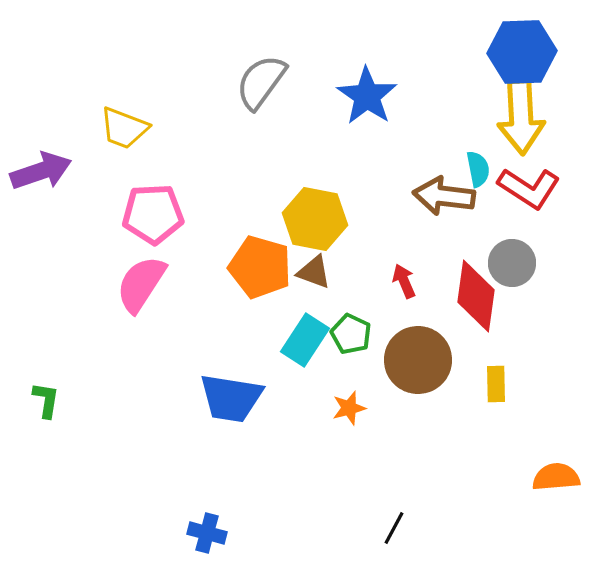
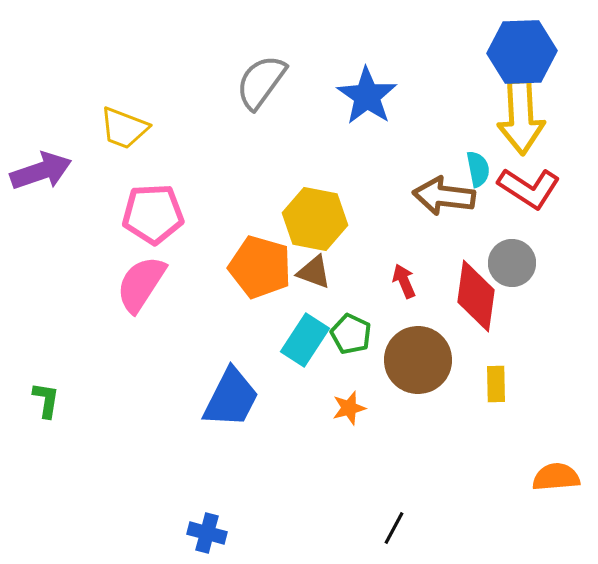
blue trapezoid: rotated 72 degrees counterclockwise
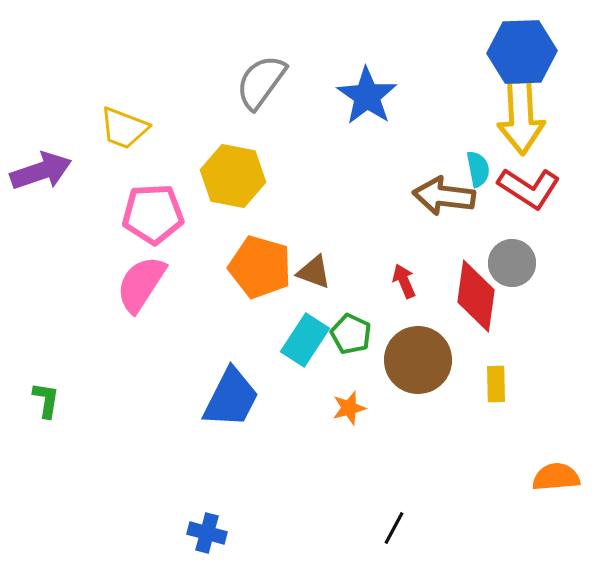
yellow hexagon: moved 82 px left, 43 px up
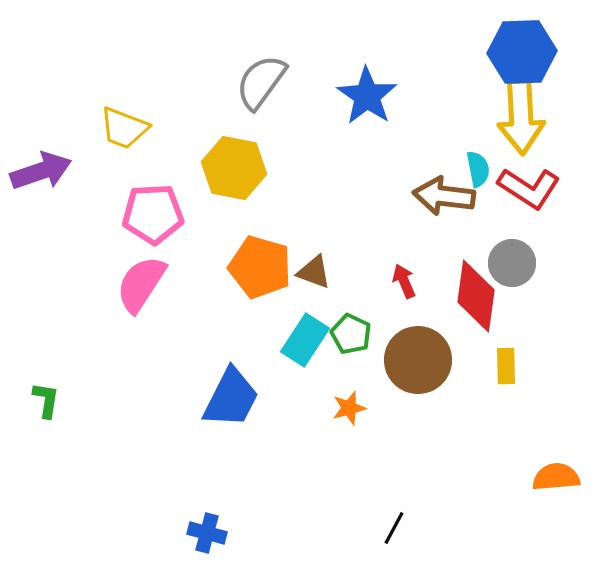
yellow hexagon: moved 1 px right, 8 px up
yellow rectangle: moved 10 px right, 18 px up
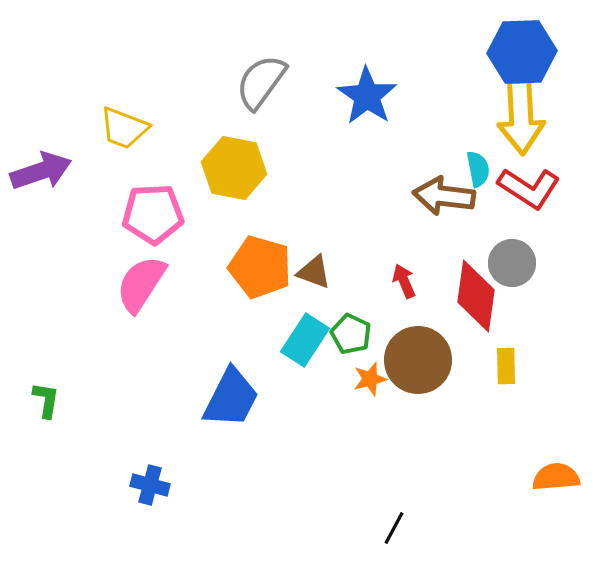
orange star: moved 21 px right, 29 px up
blue cross: moved 57 px left, 48 px up
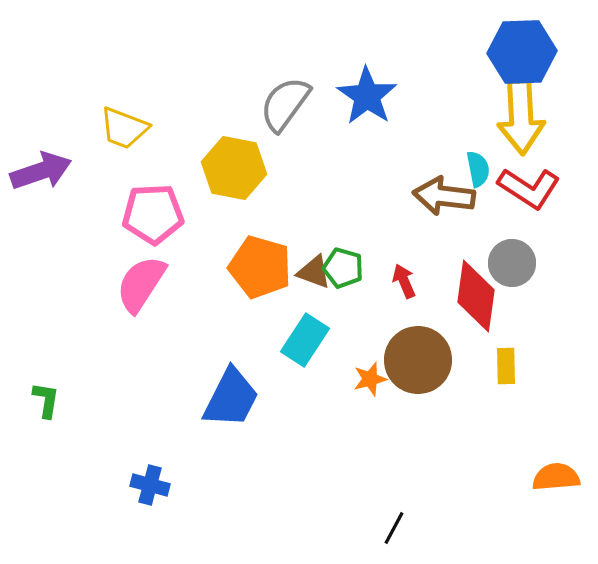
gray semicircle: moved 24 px right, 22 px down
green pentagon: moved 8 px left, 66 px up; rotated 9 degrees counterclockwise
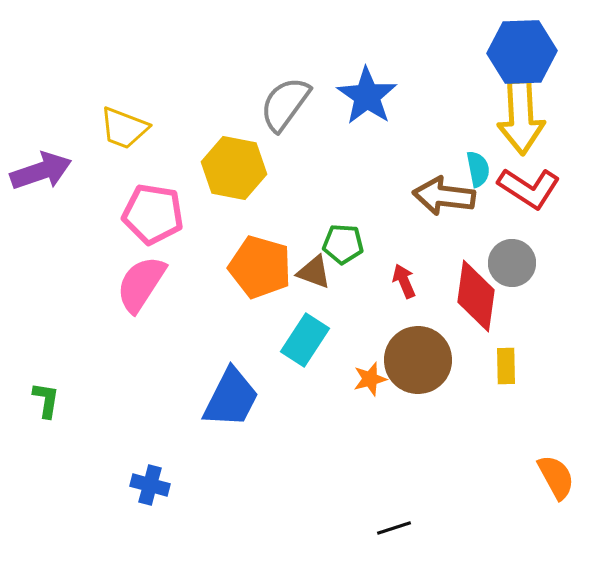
pink pentagon: rotated 12 degrees clockwise
green pentagon: moved 24 px up; rotated 12 degrees counterclockwise
orange semicircle: rotated 66 degrees clockwise
black line: rotated 44 degrees clockwise
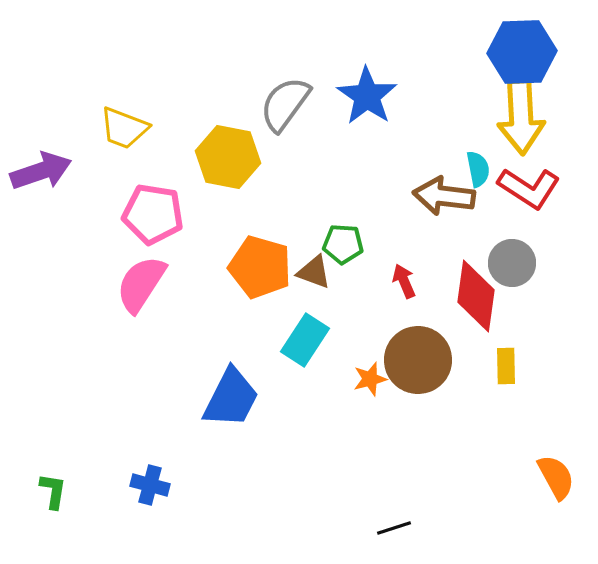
yellow hexagon: moved 6 px left, 11 px up
green L-shape: moved 7 px right, 91 px down
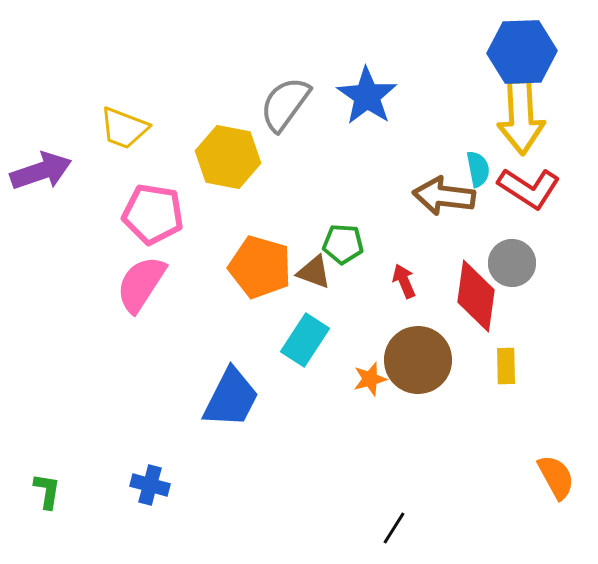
green L-shape: moved 6 px left
black line: rotated 40 degrees counterclockwise
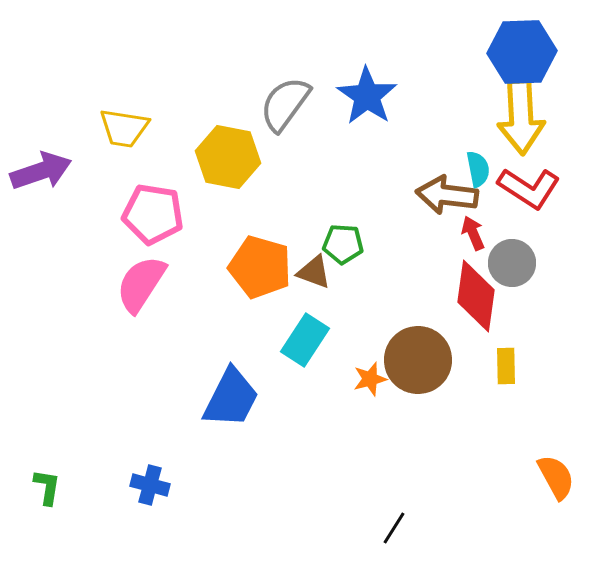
yellow trapezoid: rotated 12 degrees counterclockwise
brown arrow: moved 3 px right, 1 px up
red arrow: moved 69 px right, 48 px up
green L-shape: moved 4 px up
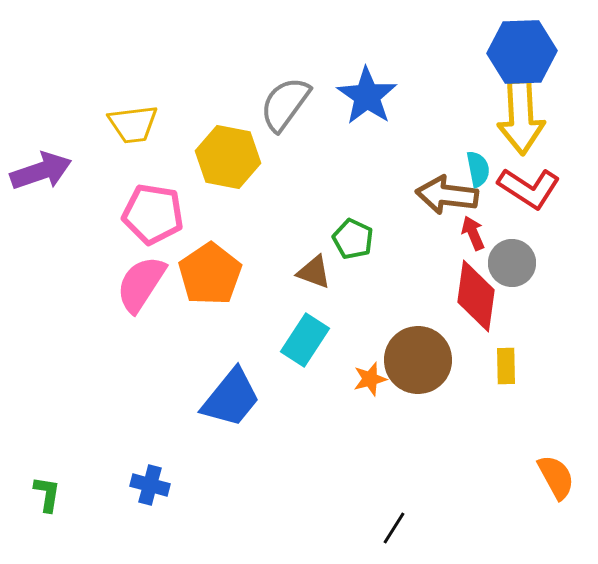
yellow trapezoid: moved 9 px right, 4 px up; rotated 16 degrees counterclockwise
green pentagon: moved 10 px right, 5 px up; rotated 21 degrees clockwise
orange pentagon: moved 50 px left, 7 px down; rotated 22 degrees clockwise
blue trapezoid: rotated 12 degrees clockwise
green L-shape: moved 7 px down
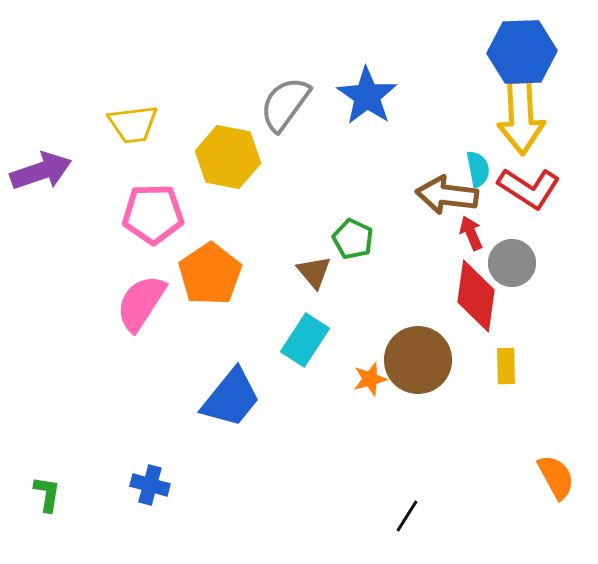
pink pentagon: rotated 10 degrees counterclockwise
red arrow: moved 2 px left
brown triangle: rotated 30 degrees clockwise
pink semicircle: moved 19 px down
black line: moved 13 px right, 12 px up
